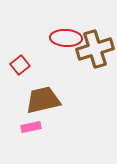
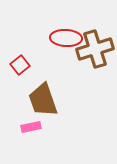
brown trapezoid: rotated 96 degrees counterclockwise
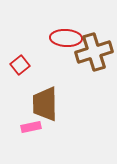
brown cross: moved 1 px left, 3 px down
brown trapezoid: moved 2 px right, 4 px down; rotated 18 degrees clockwise
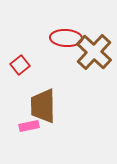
brown cross: rotated 30 degrees counterclockwise
brown trapezoid: moved 2 px left, 2 px down
pink rectangle: moved 2 px left, 1 px up
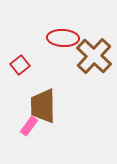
red ellipse: moved 3 px left
brown cross: moved 4 px down
pink rectangle: rotated 42 degrees counterclockwise
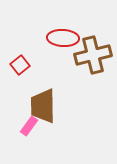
brown cross: moved 1 px left, 1 px up; rotated 33 degrees clockwise
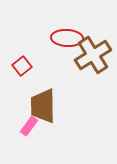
red ellipse: moved 4 px right
brown cross: rotated 18 degrees counterclockwise
red square: moved 2 px right, 1 px down
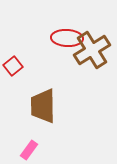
brown cross: moved 1 px left, 5 px up
red square: moved 9 px left
pink rectangle: moved 24 px down
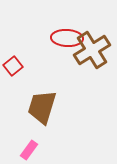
brown trapezoid: moved 1 px left, 1 px down; rotated 18 degrees clockwise
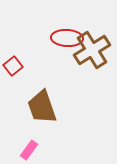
brown trapezoid: rotated 36 degrees counterclockwise
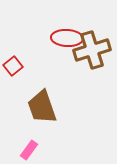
brown cross: rotated 15 degrees clockwise
